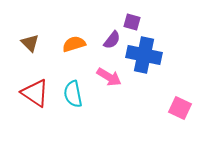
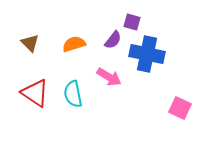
purple semicircle: moved 1 px right
blue cross: moved 3 px right, 1 px up
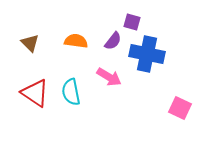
purple semicircle: moved 1 px down
orange semicircle: moved 2 px right, 3 px up; rotated 25 degrees clockwise
cyan semicircle: moved 2 px left, 2 px up
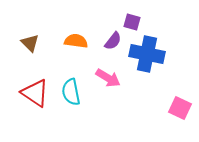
pink arrow: moved 1 px left, 1 px down
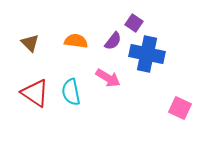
purple square: moved 2 px right, 1 px down; rotated 18 degrees clockwise
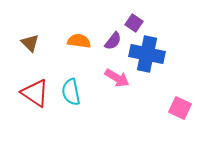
orange semicircle: moved 3 px right
pink arrow: moved 9 px right
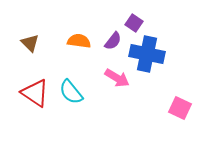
cyan semicircle: rotated 28 degrees counterclockwise
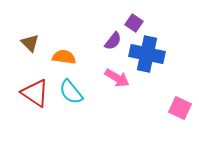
orange semicircle: moved 15 px left, 16 px down
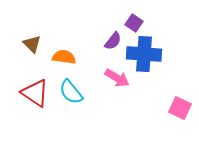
brown triangle: moved 2 px right, 1 px down
blue cross: moved 3 px left; rotated 8 degrees counterclockwise
